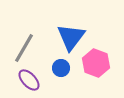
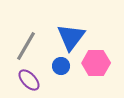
gray line: moved 2 px right, 2 px up
pink hexagon: rotated 20 degrees counterclockwise
blue circle: moved 2 px up
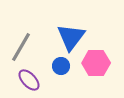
gray line: moved 5 px left, 1 px down
